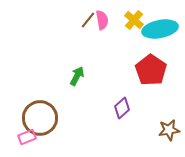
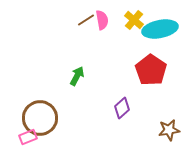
brown line: moved 2 px left; rotated 18 degrees clockwise
pink rectangle: moved 1 px right
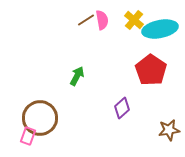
pink rectangle: moved 1 px up; rotated 48 degrees counterclockwise
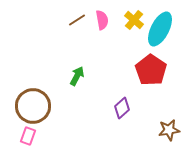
brown line: moved 9 px left
cyan ellipse: rotated 52 degrees counterclockwise
brown circle: moved 7 px left, 12 px up
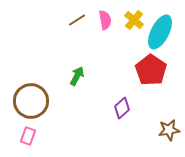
pink semicircle: moved 3 px right
cyan ellipse: moved 3 px down
brown circle: moved 2 px left, 5 px up
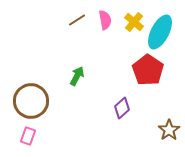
yellow cross: moved 2 px down
red pentagon: moved 3 px left
brown star: rotated 25 degrees counterclockwise
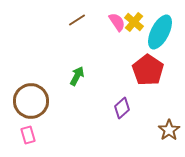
pink semicircle: moved 12 px right, 2 px down; rotated 24 degrees counterclockwise
pink rectangle: moved 1 px up; rotated 36 degrees counterclockwise
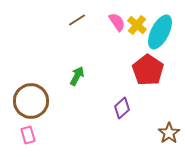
yellow cross: moved 3 px right, 3 px down
brown star: moved 3 px down
